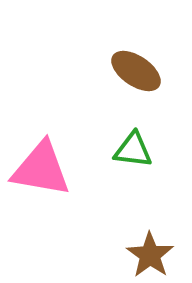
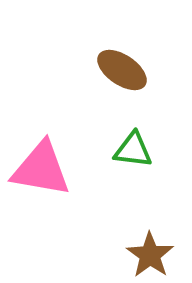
brown ellipse: moved 14 px left, 1 px up
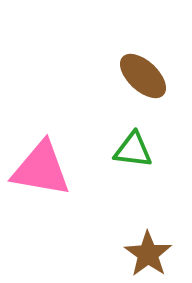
brown ellipse: moved 21 px right, 6 px down; rotated 9 degrees clockwise
brown star: moved 2 px left, 1 px up
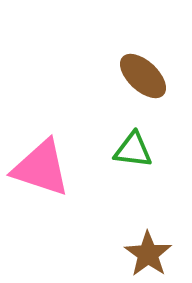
pink triangle: moved 1 px up; rotated 8 degrees clockwise
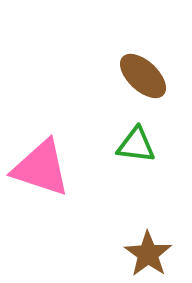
green triangle: moved 3 px right, 5 px up
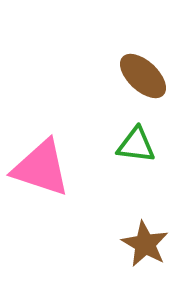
brown star: moved 3 px left, 10 px up; rotated 6 degrees counterclockwise
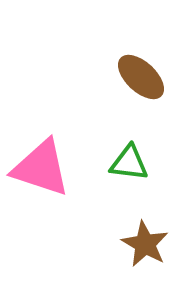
brown ellipse: moved 2 px left, 1 px down
green triangle: moved 7 px left, 18 px down
